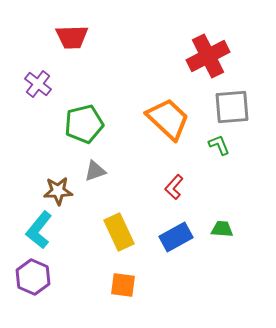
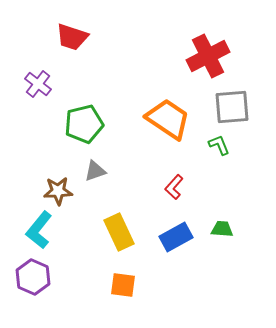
red trapezoid: rotated 20 degrees clockwise
orange trapezoid: rotated 9 degrees counterclockwise
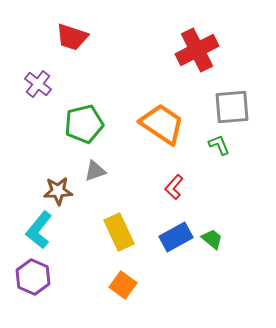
red cross: moved 11 px left, 6 px up
orange trapezoid: moved 6 px left, 5 px down
green trapezoid: moved 10 px left, 10 px down; rotated 35 degrees clockwise
orange square: rotated 28 degrees clockwise
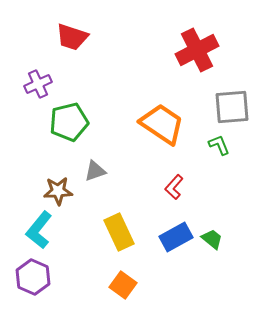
purple cross: rotated 28 degrees clockwise
green pentagon: moved 15 px left, 2 px up
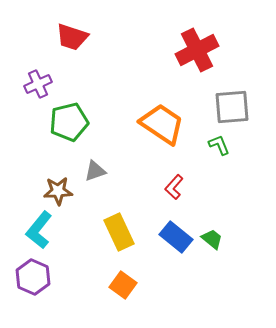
blue rectangle: rotated 68 degrees clockwise
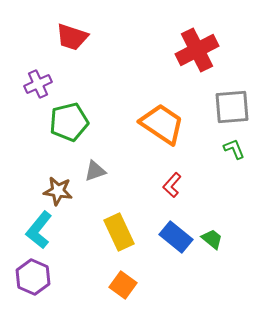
green L-shape: moved 15 px right, 4 px down
red L-shape: moved 2 px left, 2 px up
brown star: rotated 12 degrees clockwise
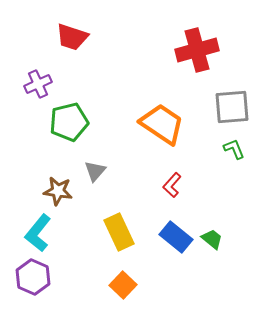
red cross: rotated 12 degrees clockwise
gray triangle: rotated 30 degrees counterclockwise
cyan L-shape: moved 1 px left, 3 px down
orange square: rotated 8 degrees clockwise
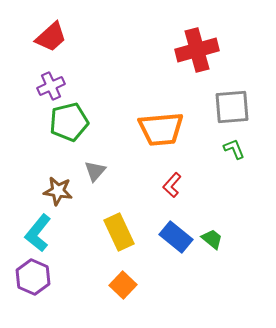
red trapezoid: moved 21 px left; rotated 60 degrees counterclockwise
purple cross: moved 13 px right, 2 px down
orange trapezoid: moved 1 px left, 5 px down; rotated 141 degrees clockwise
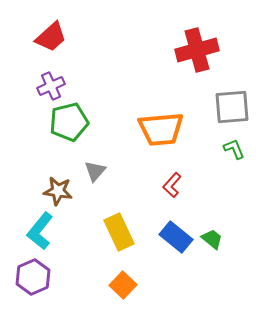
cyan L-shape: moved 2 px right, 2 px up
purple hexagon: rotated 12 degrees clockwise
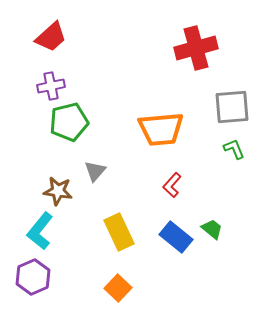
red cross: moved 1 px left, 2 px up
purple cross: rotated 12 degrees clockwise
green trapezoid: moved 10 px up
orange square: moved 5 px left, 3 px down
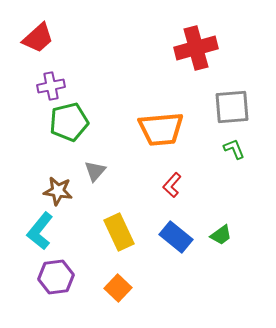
red trapezoid: moved 13 px left, 1 px down
green trapezoid: moved 9 px right, 6 px down; rotated 105 degrees clockwise
purple hexagon: moved 23 px right; rotated 16 degrees clockwise
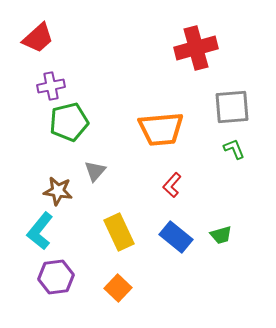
green trapezoid: rotated 20 degrees clockwise
